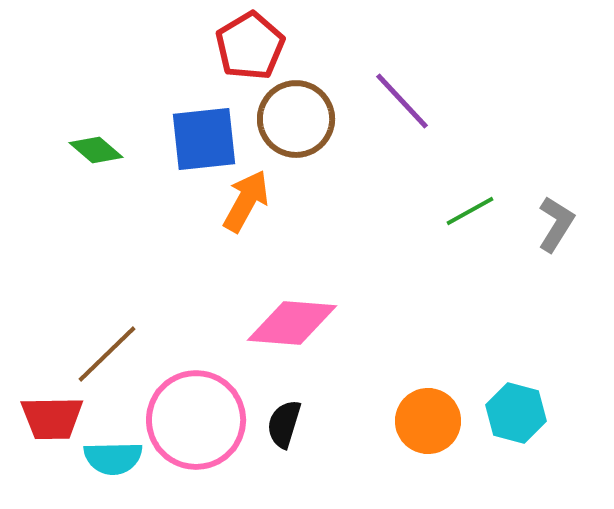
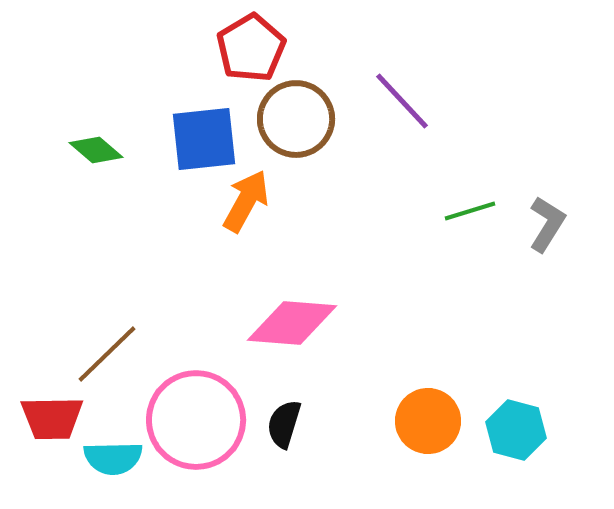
red pentagon: moved 1 px right, 2 px down
green line: rotated 12 degrees clockwise
gray L-shape: moved 9 px left
cyan hexagon: moved 17 px down
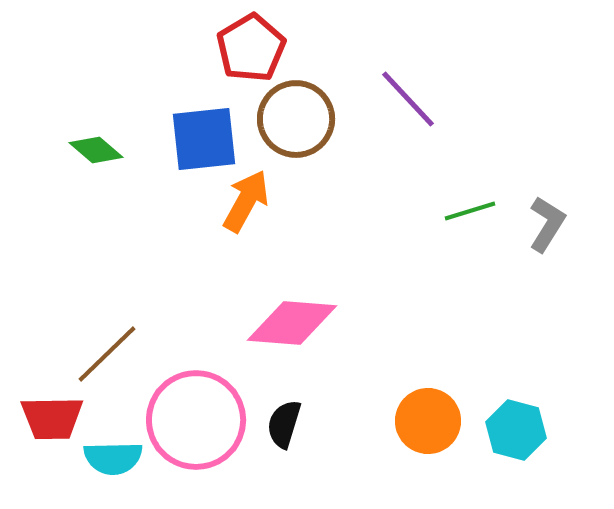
purple line: moved 6 px right, 2 px up
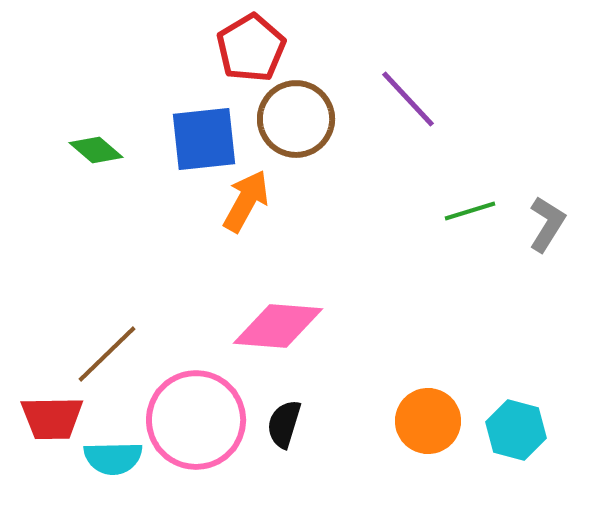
pink diamond: moved 14 px left, 3 px down
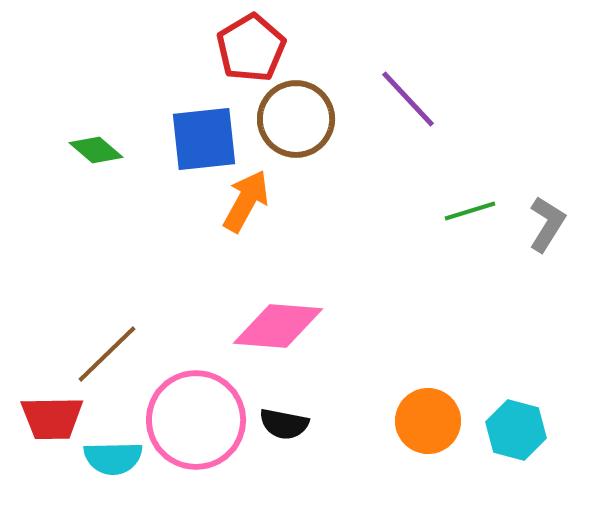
black semicircle: rotated 96 degrees counterclockwise
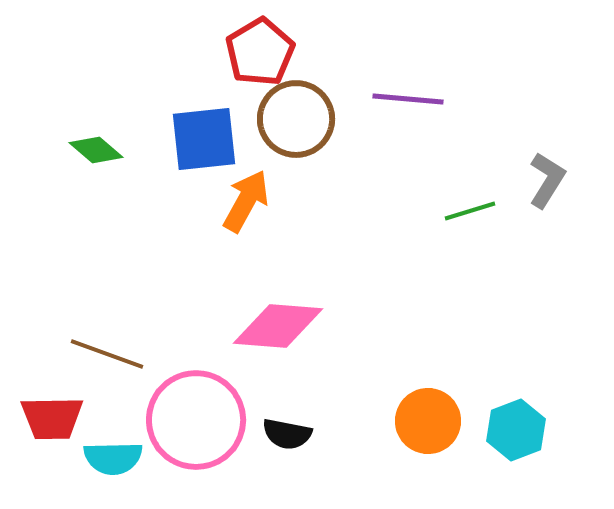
red pentagon: moved 9 px right, 4 px down
purple line: rotated 42 degrees counterclockwise
gray L-shape: moved 44 px up
brown line: rotated 64 degrees clockwise
black semicircle: moved 3 px right, 10 px down
cyan hexagon: rotated 24 degrees clockwise
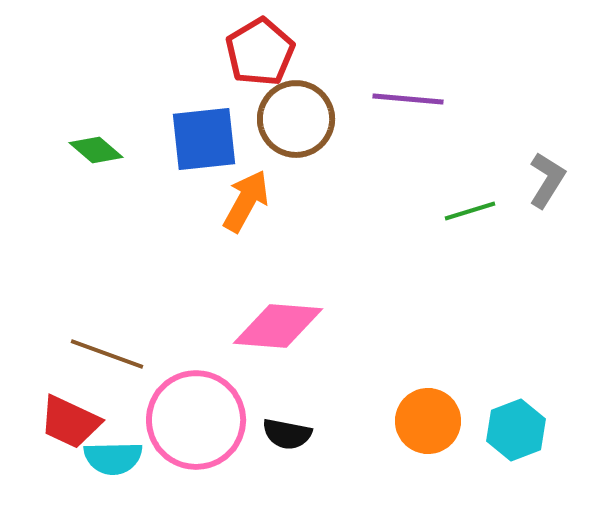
red trapezoid: moved 18 px right, 4 px down; rotated 26 degrees clockwise
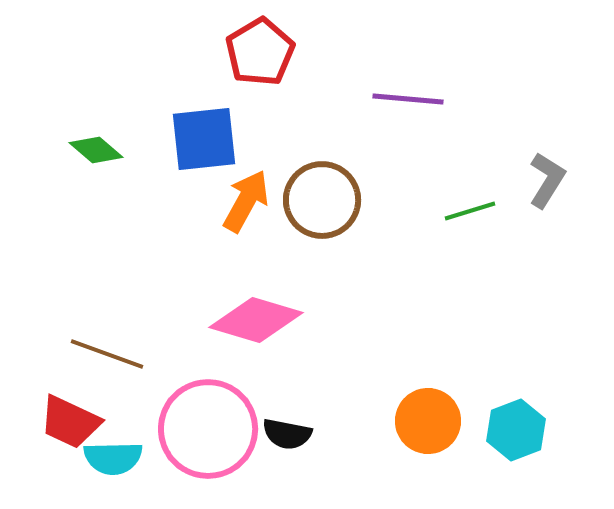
brown circle: moved 26 px right, 81 px down
pink diamond: moved 22 px left, 6 px up; rotated 12 degrees clockwise
pink circle: moved 12 px right, 9 px down
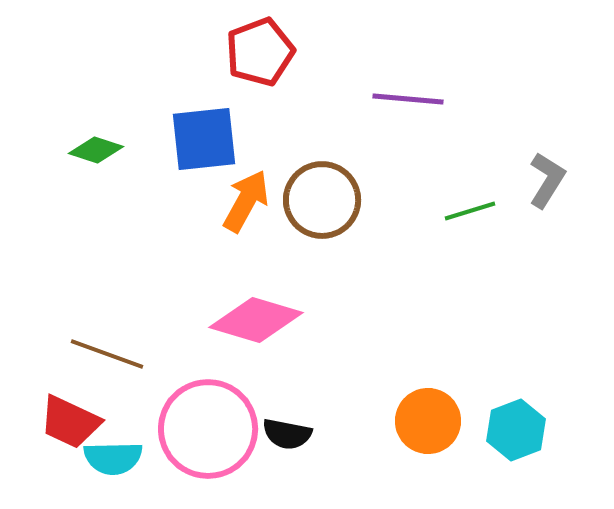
red pentagon: rotated 10 degrees clockwise
green diamond: rotated 22 degrees counterclockwise
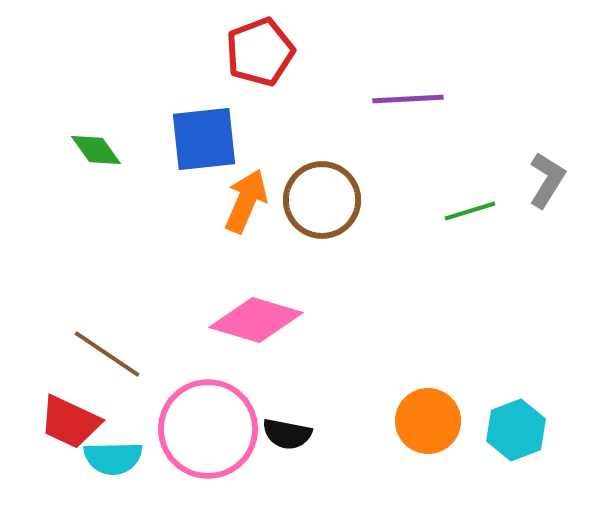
purple line: rotated 8 degrees counterclockwise
green diamond: rotated 36 degrees clockwise
orange arrow: rotated 6 degrees counterclockwise
brown line: rotated 14 degrees clockwise
